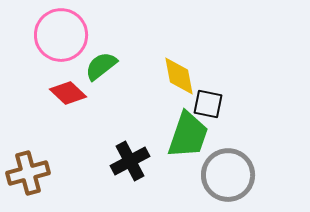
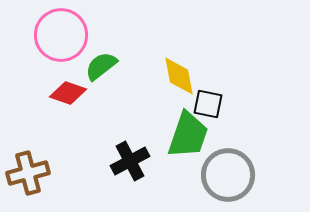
red diamond: rotated 24 degrees counterclockwise
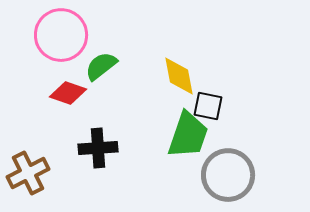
black square: moved 2 px down
black cross: moved 32 px left, 13 px up; rotated 24 degrees clockwise
brown cross: rotated 12 degrees counterclockwise
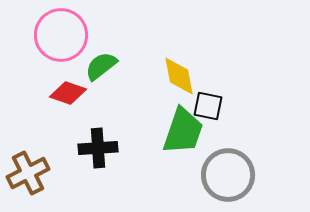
green trapezoid: moved 5 px left, 4 px up
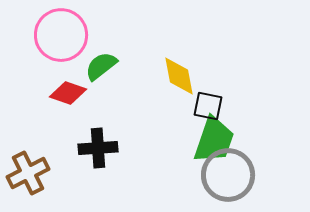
green trapezoid: moved 31 px right, 9 px down
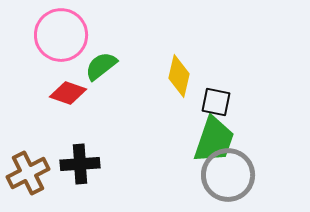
yellow diamond: rotated 24 degrees clockwise
black square: moved 8 px right, 4 px up
black cross: moved 18 px left, 16 px down
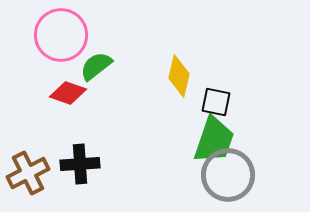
green semicircle: moved 5 px left
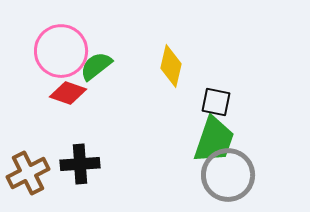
pink circle: moved 16 px down
yellow diamond: moved 8 px left, 10 px up
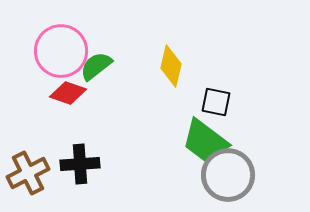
green trapezoid: moved 9 px left, 1 px down; rotated 108 degrees clockwise
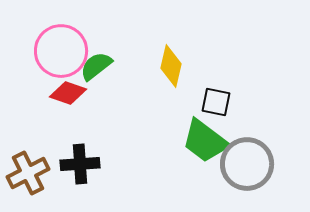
gray circle: moved 19 px right, 11 px up
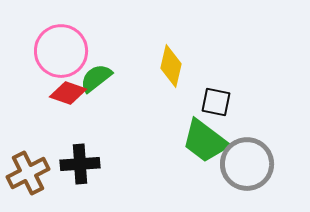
green semicircle: moved 12 px down
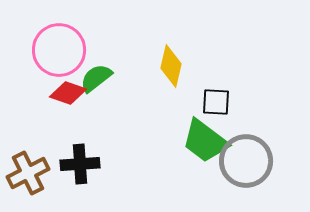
pink circle: moved 2 px left, 1 px up
black square: rotated 8 degrees counterclockwise
gray circle: moved 1 px left, 3 px up
